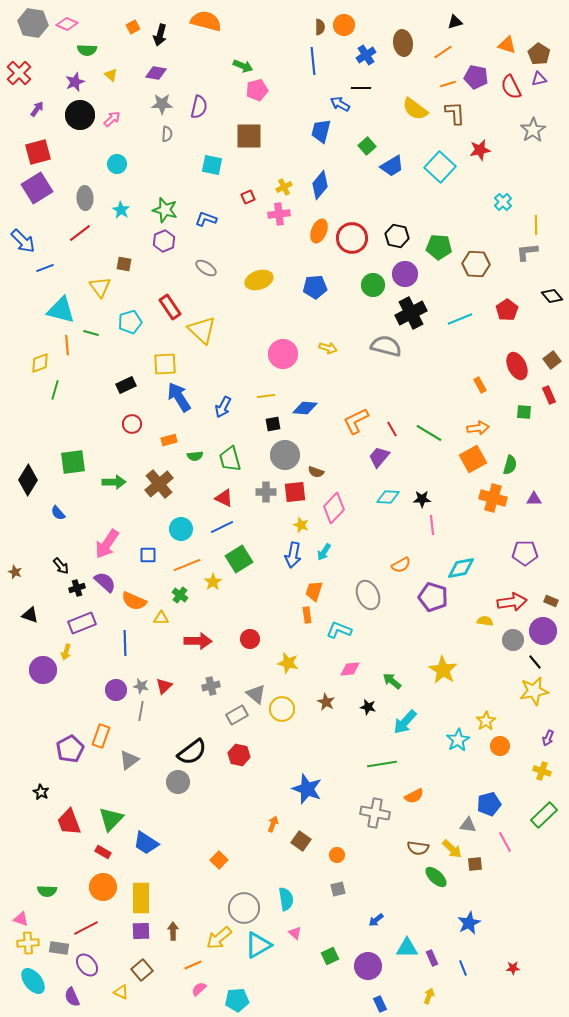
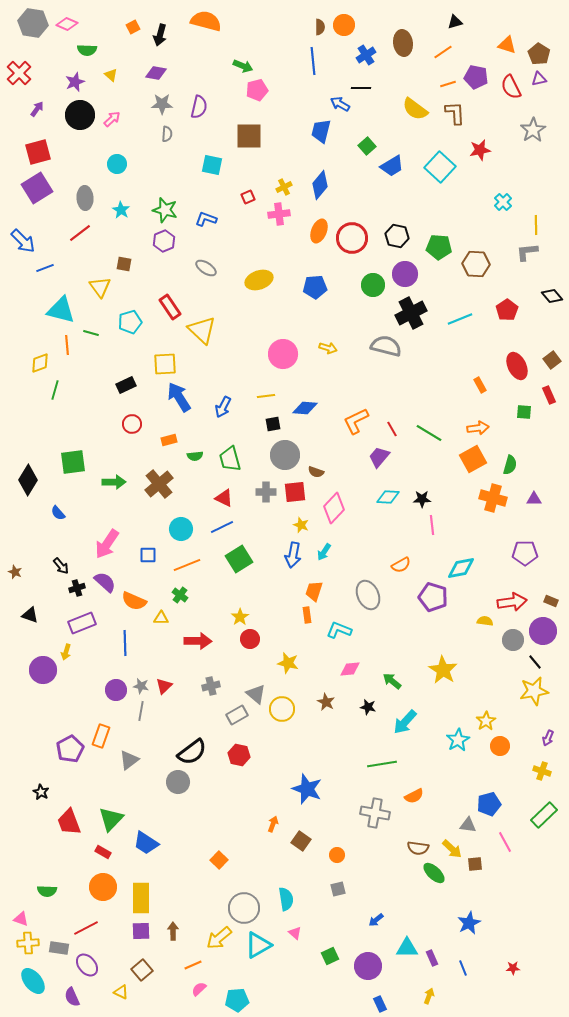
yellow star at (213, 582): moved 27 px right, 35 px down
green ellipse at (436, 877): moved 2 px left, 4 px up
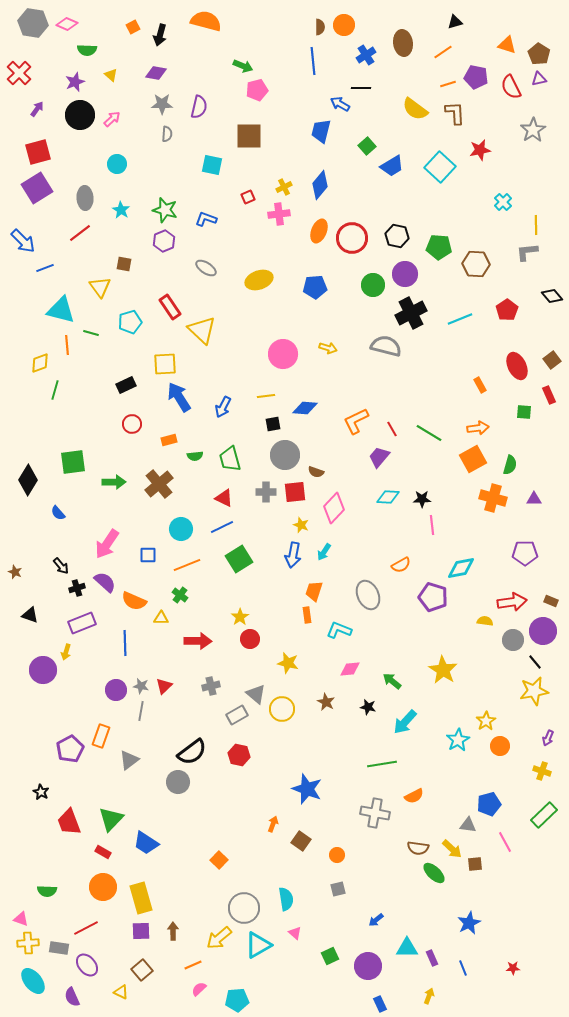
yellow rectangle at (141, 898): rotated 16 degrees counterclockwise
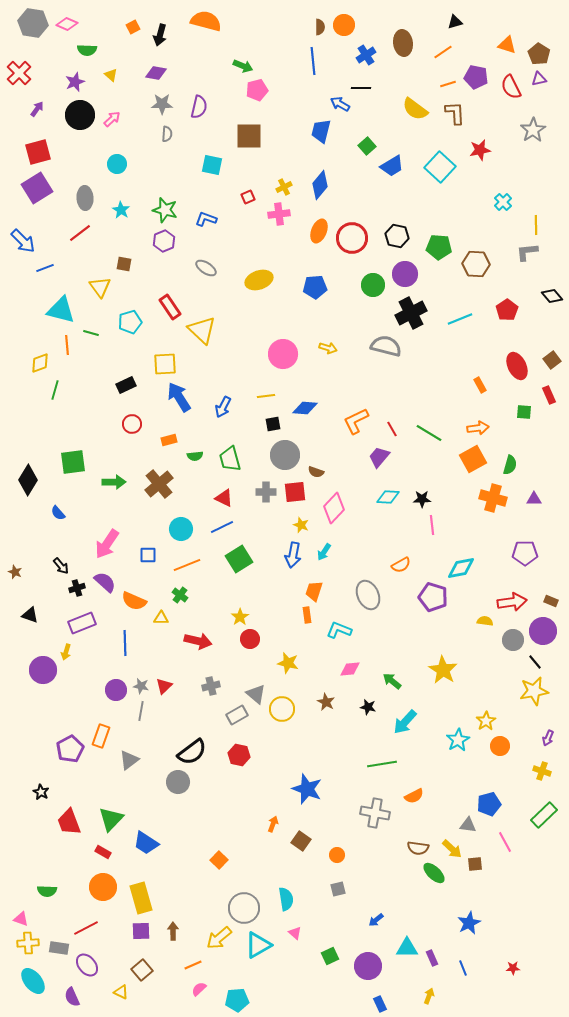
red arrow at (198, 641): rotated 12 degrees clockwise
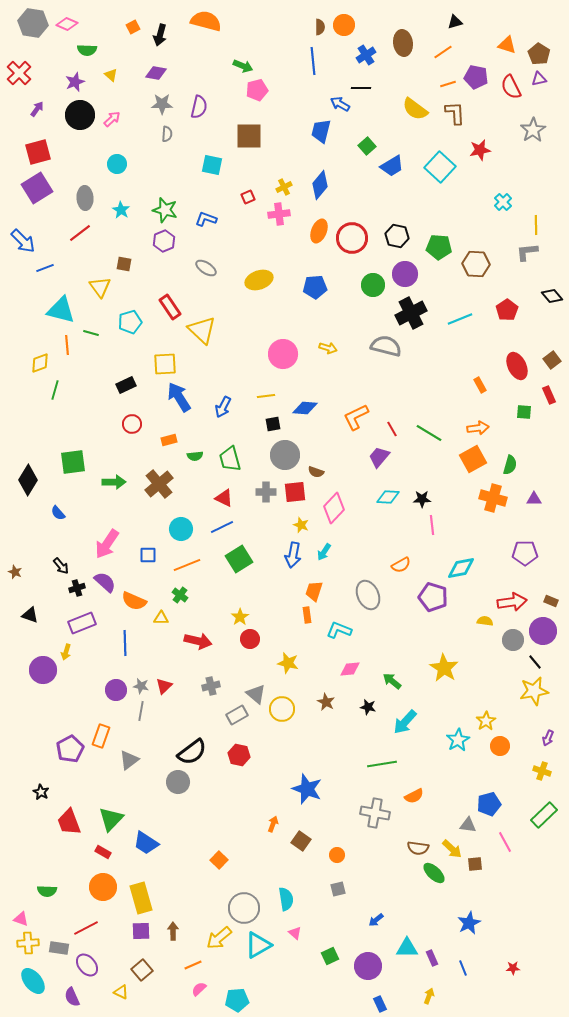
orange L-shape at (356, 421): moved 4 px up
yellow star at (443, 670): moved 1 px right, 2 px up
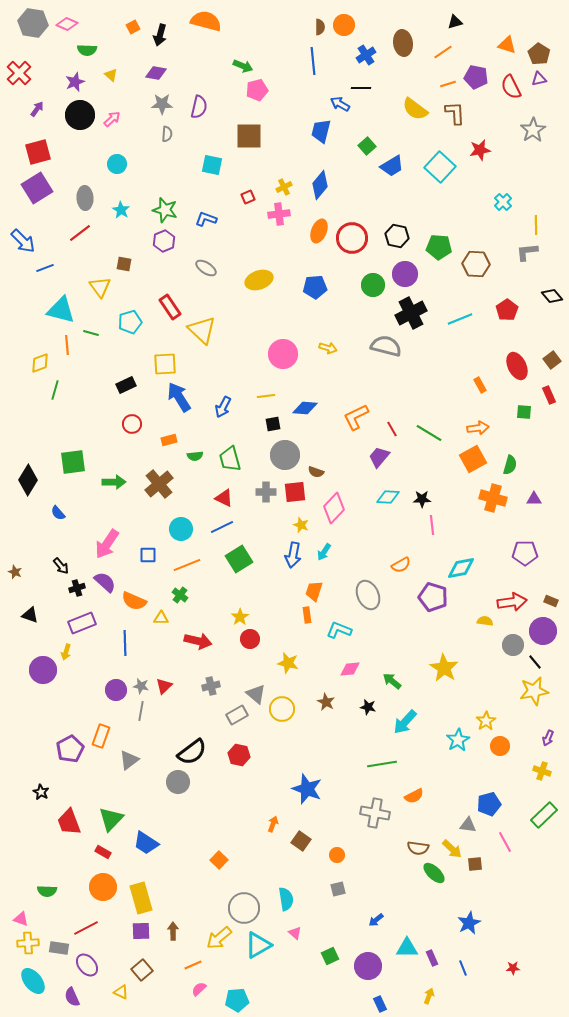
gray circle at (513, 640): moved 5 px down
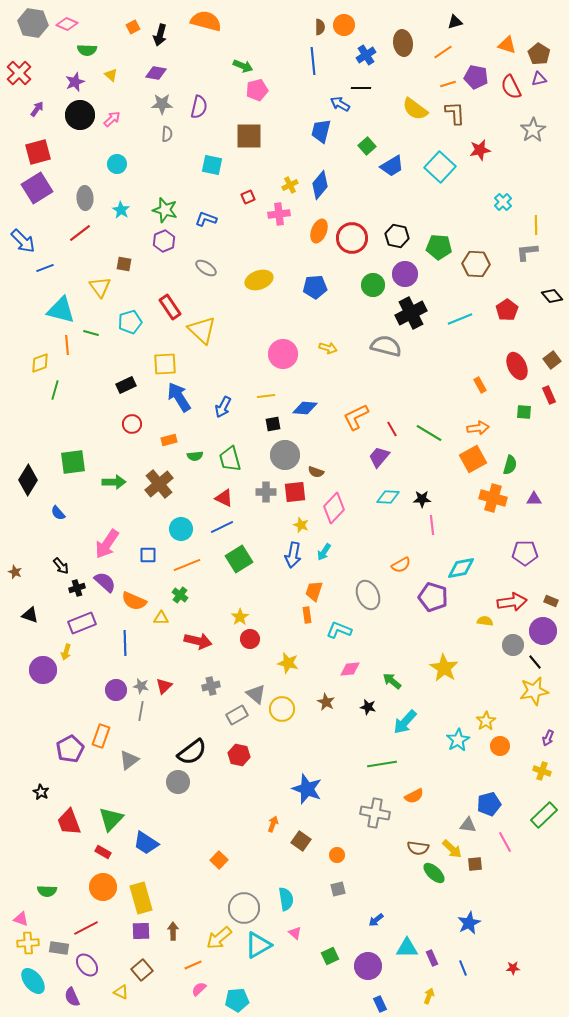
yellow cross at (284, 187): moved 6 px right, 2 px up
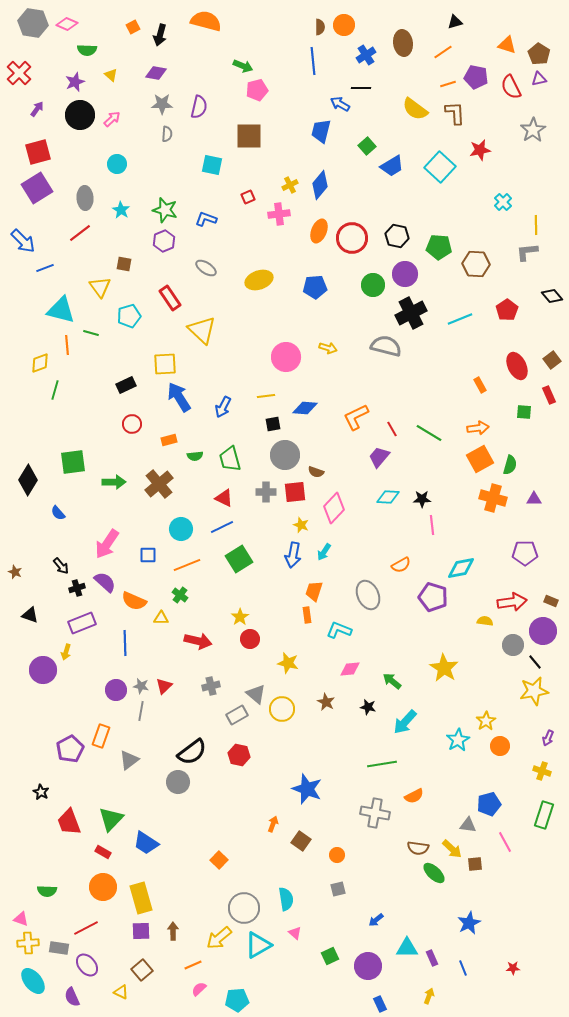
red rectangle at (170, 307): moved 9 px up
cyan pentagon at (130, 322): moved 1 px left, 6 px up
pink circle at (283, 354): moved 3 px right, 3 px down
orange square at (473, 459): moved 7 px right
green rectangle at (544, 815): rotated 28 degrees counterclockwise
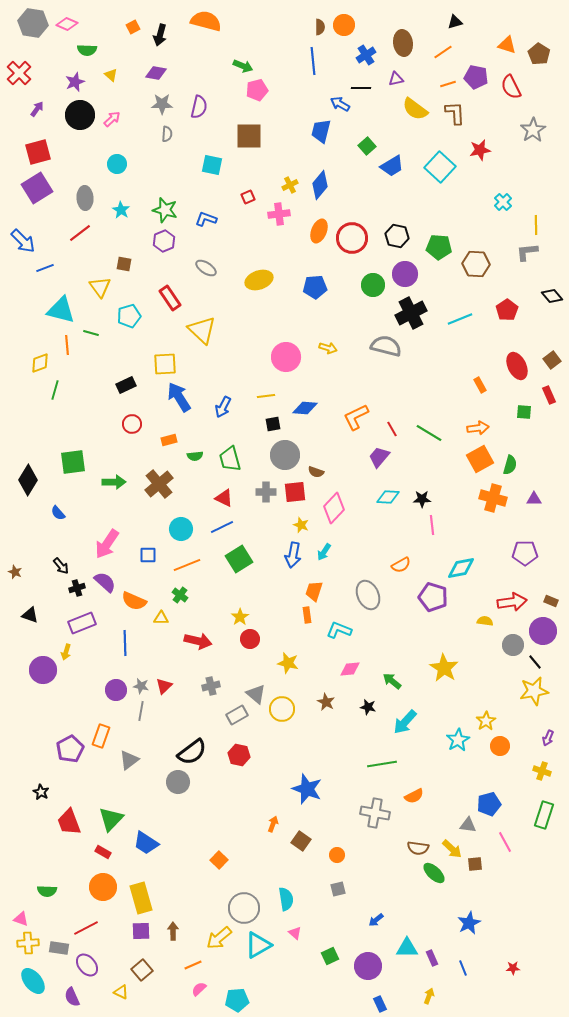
purple triangle at (539, 79): moved 143 px left
